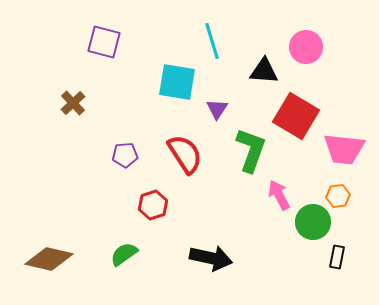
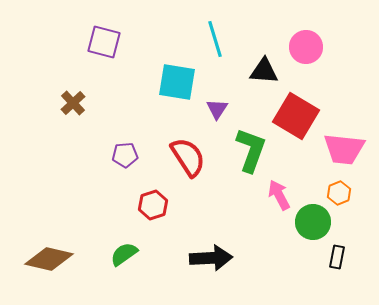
cyan line: moved 3 px right, 2 px up
red semicircle: moved 3 px right, 3 px down
orange hexagon: moved 1 px right, 3 px up; rotated 15 degrees counterclockwise
black arrow: rotated 15 degrees counterclockwise
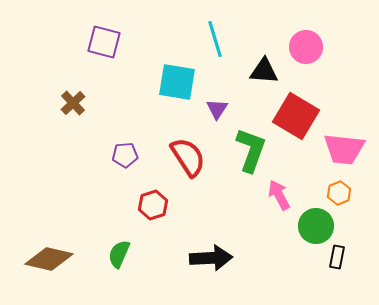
green circle: moved 3 px right, 4 px down
green semicircle: moved 5 px left; rotated 32 degrees counterclockwise
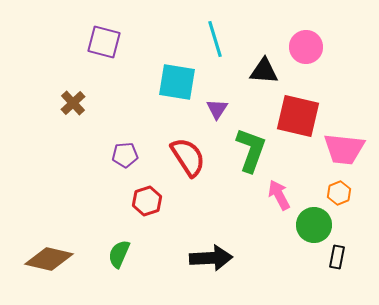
red square: moved 2 px right; rotated 18 degrees counterclockwise
red hexagon: moved 6 px left, 4 px up
green circle: moved 2 px left, 1 px up
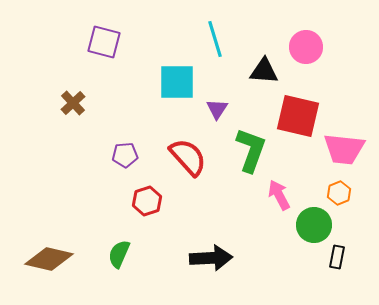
cyan square: rotated 9 degrees counterclockwise
red semicircle: rotated 9 degrees counterclockwise
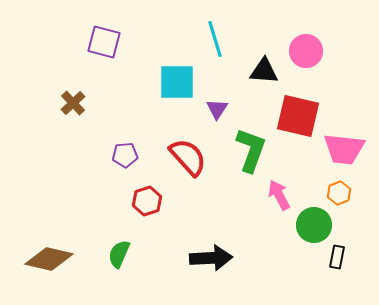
pink circle: moved 4 px down
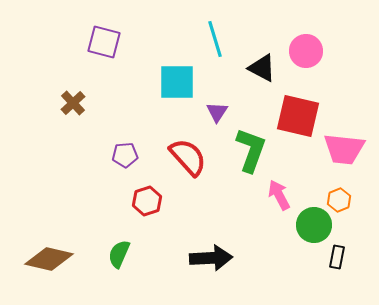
black triangle: moved 2 px left, 3 px up; rotated 24 degrees clockwise
purple triangle: moved 3 px down
orange hexagon: moved 7 px down
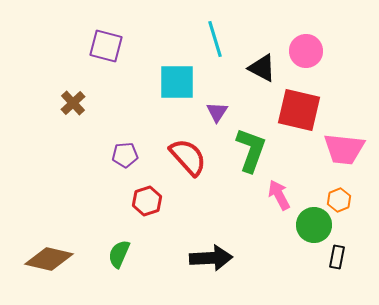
purple square: moved 2 px right, 4 px down
red square: moved 1 px right, 6 px up
